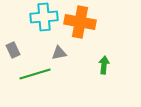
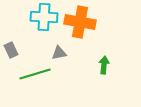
cyan cross: rotated 8 degrees clockwise
gray rectangle: moved 2 px left
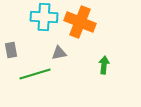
orange cross: rotated 12 degrees clockwise
gray rectangle: rotated 14 degrees clockwise
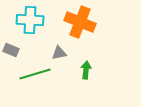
cyan cross: moved 14 px left, 3 px down
gray rectangle: rotated 56 degrees counterclockwise
green arrow: moved 18 px left, 5 px down
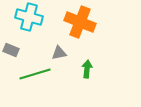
cyan cross: moved 1 px left, 3 px up; rotated 12 degrees clockwise
green arrow: moved 1 px right, 1 px up
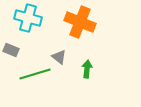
cyan cross: moved 1 px left, 1 px down
gray triangle: moved 4 px down; rotated 49 degrees clockwise
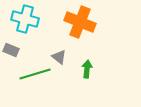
cyan cross: moved 3 px left, 1 px down
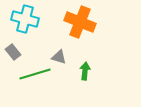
gray rectangle: moved 2 px right, 2 px down; rotated 28 degrees clockwise
gray triangle: rotated 21 degrees counterclockwise
green arrow: moved 2 px left, 2 px down
